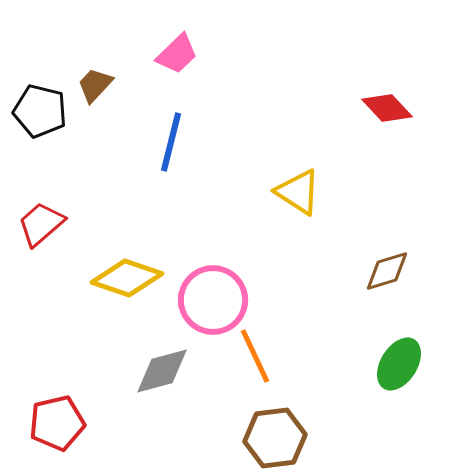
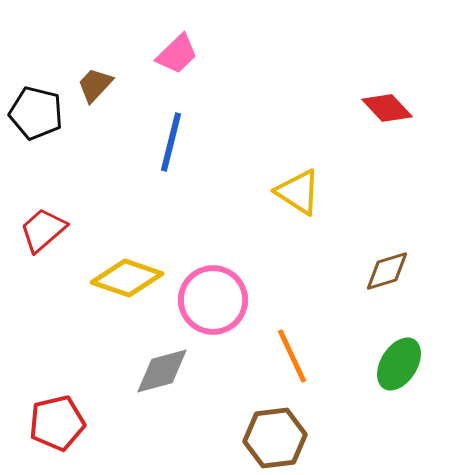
black pentagon: moved 4 px left, 2 px down
red trapezoid: moved 2 px right, 6 px down
orange line: moved 37 px right
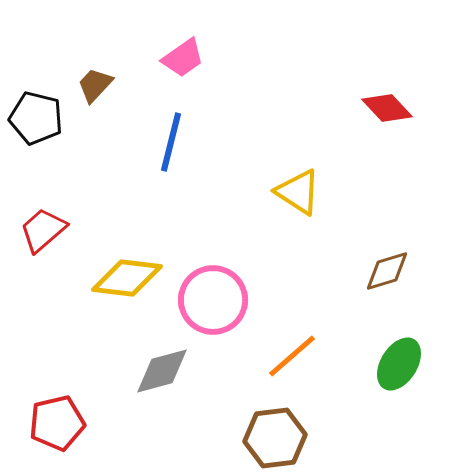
pink trapezoid: moved 6 px right, 4 px down; rotated 9 degrees clockwise
black pentagon: moved 5 px down
yellow diamond: rotated 12 degrees counterclockwise
orange line: rotated 74 degrees clockwise
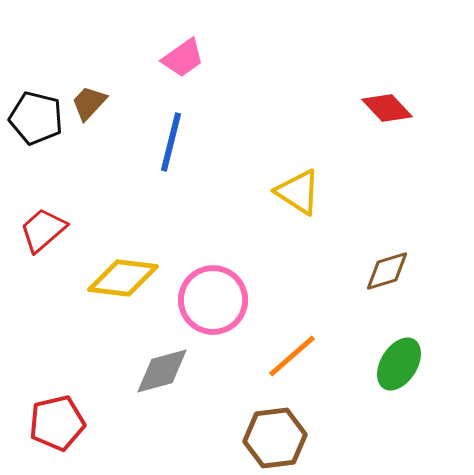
brown trapezoid: moved 6 px left, 18 px down
yellow diamond: moved 4 px left
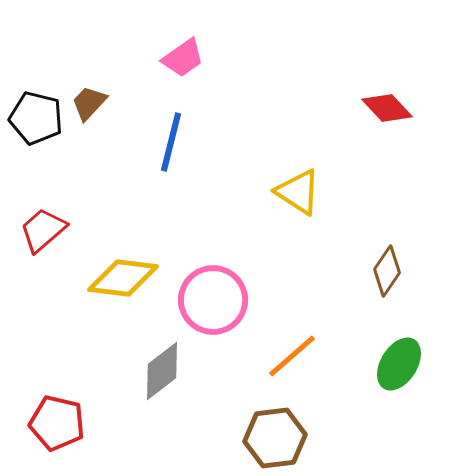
brown diamond: rotated 39 degrees counterclockwise
gray diamond: rotated 22 degrees counterclockwise
red pentagon: rotated 26 degrees clockwise
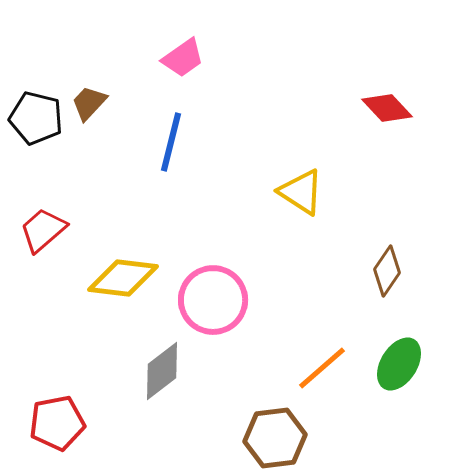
yellow triangle: moved 3 px right
orange line: moved 30 px right, 12 px down
red pentagon: rotated 24 degrees counterclockwise
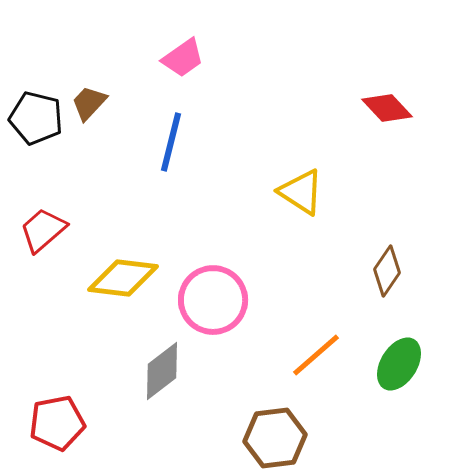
orange line: moved 6 px left, 13 px up
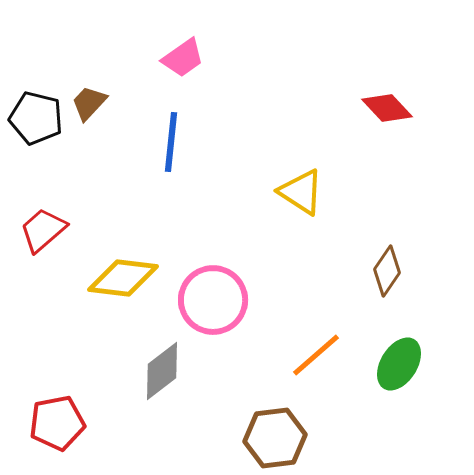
blue line: rotated 8 degrees counterclockwise
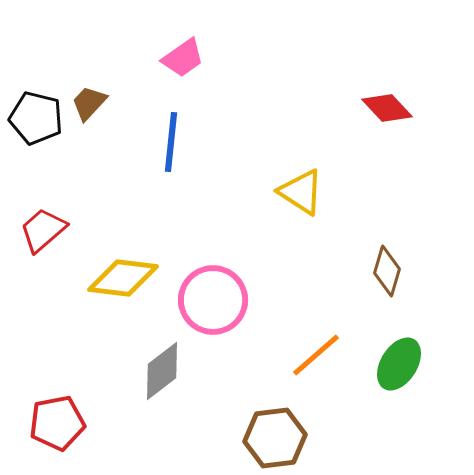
brown diamond: rotated 18 degrees counterclockwise
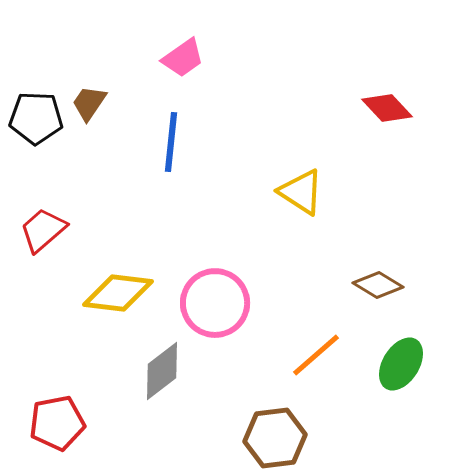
brown trapezoid: rotated 9 degrees counterclockwise
black pentagon: rotated 12 degrees counterclockwise
brown diamond: moved 9 px left, 14 px down; rotated 75 degrees counterclockwise
yellow diamond: moved 5 px left, 15 px down
pink circle: moved 2 px right, 3 px down
green ellipse: moved 2 px right
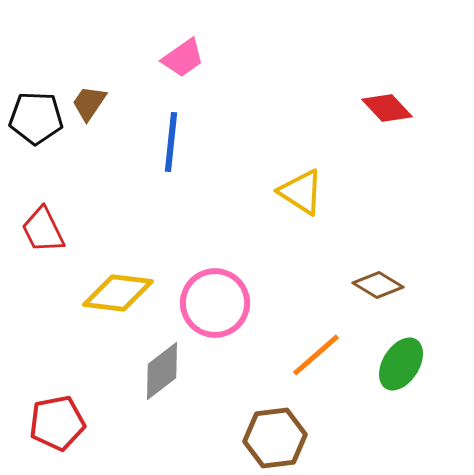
red trapezoid: rotated 75 degrees counterclockwise
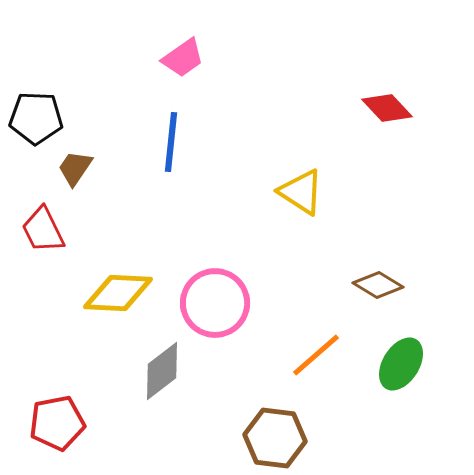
brown trapezoid: moved 14 px left, 65 px down
yellow diamond: rotated 4 degrees counterclockwise
brown hexagon: rotated 14 degrees clockwise
